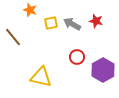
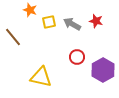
yellow square: moved 2 px left, 1 px up
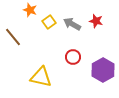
yellow square: rotated 24 degrees counterclockwise
red circle: moved 4 px left
